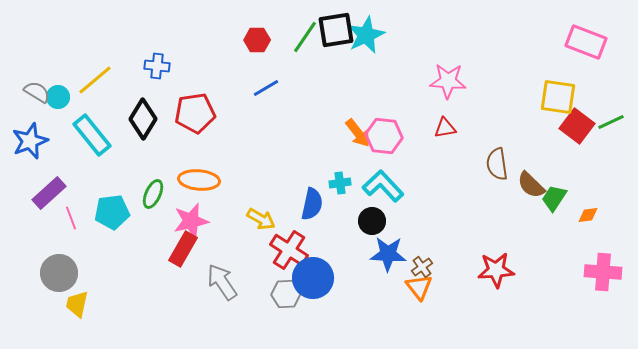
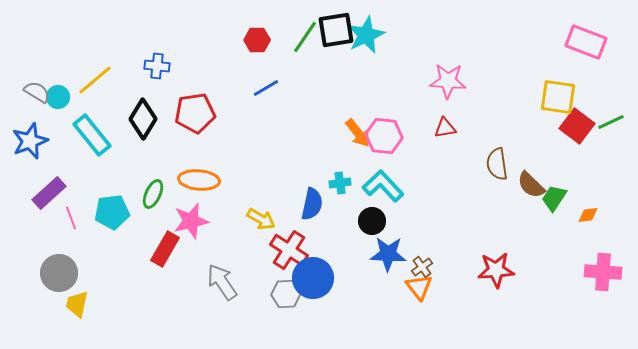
red rectangle at (183, 249): moved 18 px left
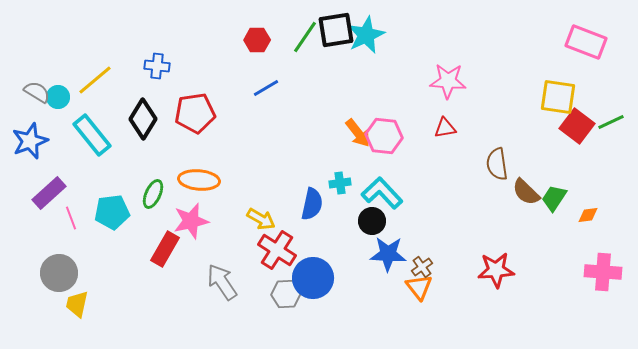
brown semicircle at (531, 185): moved 5 px left, 7 px down
cyan L-shape at (383, 186): moved 1 px left, 7 px down
red cross at (289, 250): moved 12 px left
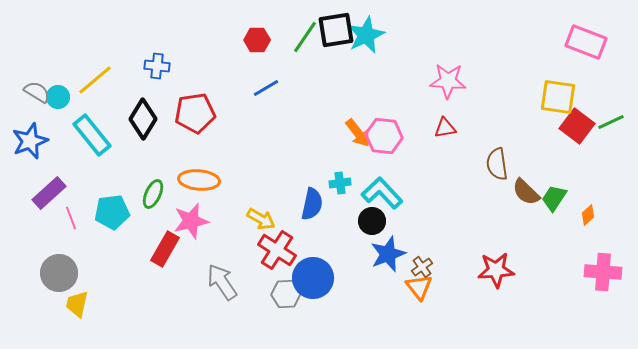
orange diamond at (588, 215): rotated 35 degrees counterclockwise
blue star at (388, 254): rotated 24 degrees counterclockwise
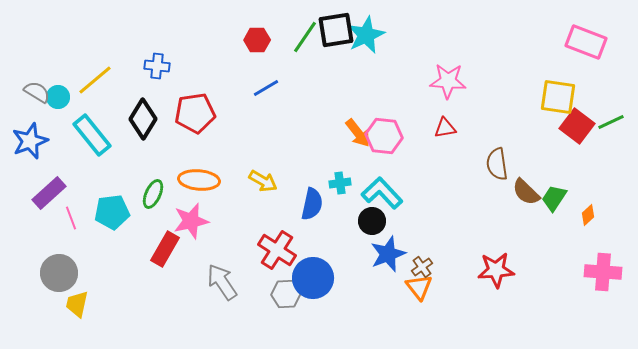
yellow arrow at (261, 219): moved 2 px right, 38 px up
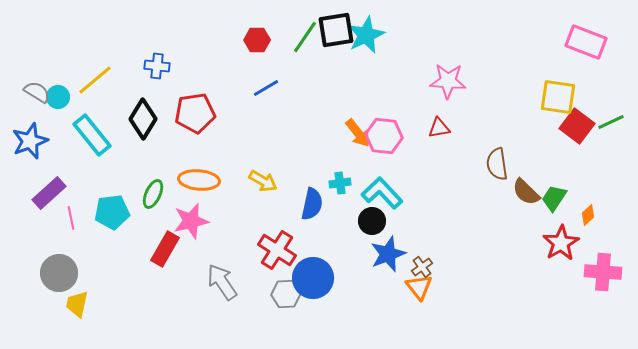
red triangle at (445, 128): moved 6 px left
pink line at (71, 218): rotated 10 degrees clockwise
red star at (496, 270): moved 65 px right, 27 px up; rotated 27 degrees counterclockwise
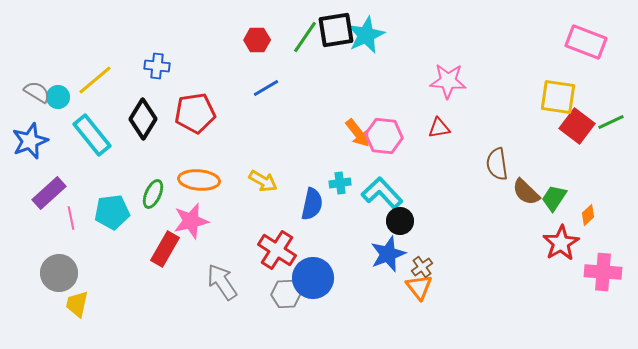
black circle at (372, 221): moved 28 px right
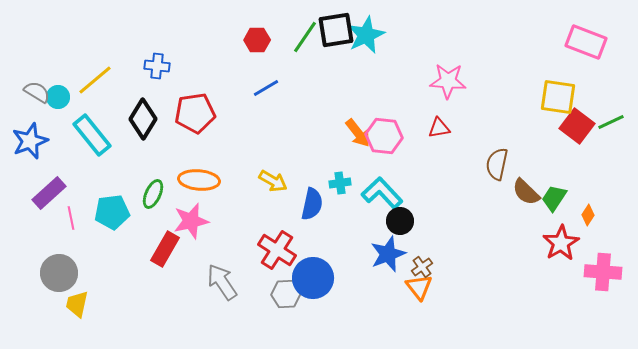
brown semicircle at (497, 164): rotated 20 degrees clockwise
yellow arrow at (263, 181): moved 10 px right
orange diamond at (588, 215): rotated 15 degrees counterclockwise
